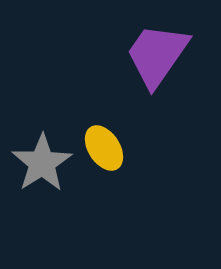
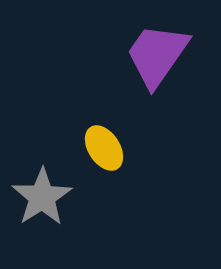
gray star: moved 34 px down
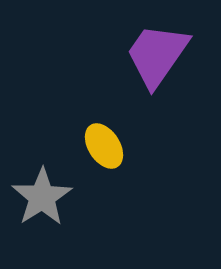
yellow ellipse: moved 2 px up
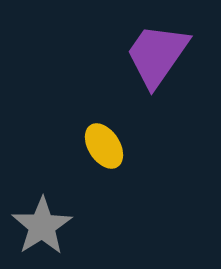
gray star: moved 29 px down
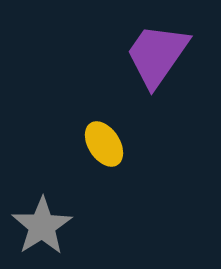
yellow ellipse: moved 2 px up
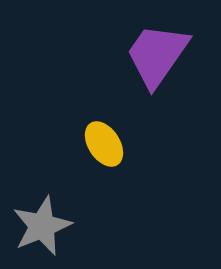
gray star: rotated 10 degrees clockwise
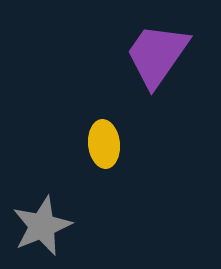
yellow ellipse: rotated 27 degrees clockwise
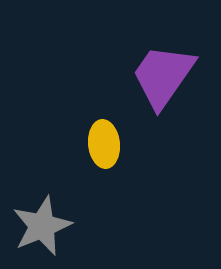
purple trapezoid: moved 6 px right, 21 px down
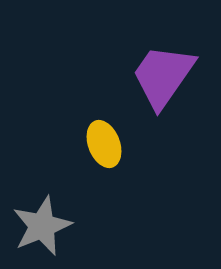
yellow ellipse: rotated 15 degrees counterclockwise
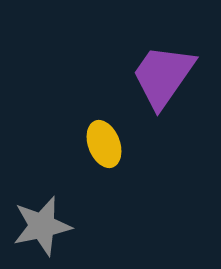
gray star: rotated 10 degrees clockwise
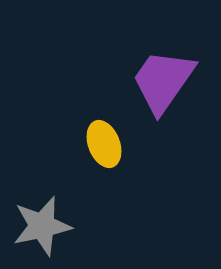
purple trapezoid: moved 5 px down
